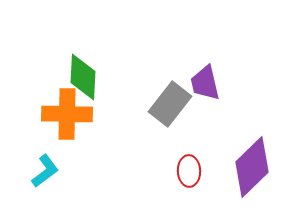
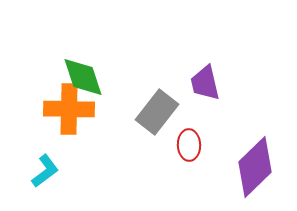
green diamond: rotated 21 degrees counterclockwise
gray rectangle: moved 13 px left, 8 px down
orange cross: moved 2 px right, 5 px up
purple diamond: moved 3 px right
red ellipse: moved 26 px up
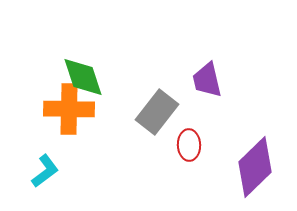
purple trapezoid: moved 2 px right, 3 px up
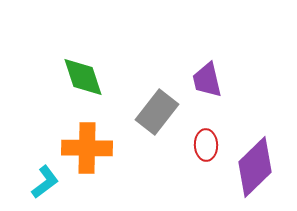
orange cross: moved 18 px right, 39 px down
red ellipse: moved 17 px right
cyan L-shape: moved 11 px down
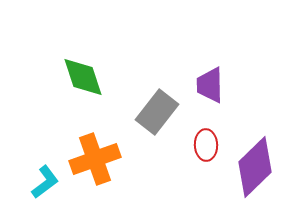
purple trapezoid: moved 3 px right, 5 px down; rotated 12 degrees clockwise
orange cross: moved 8 px right, 11 px down; rotated 21 degrees counterclockwise
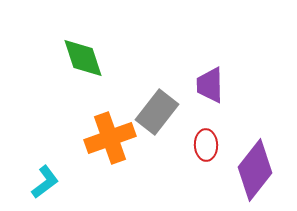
green diamond: moved 19 px up
orange cross: moved 15 px right, 21 px up
purple diamond: moved 3 px down; rotated 8 degrees counterclockwise
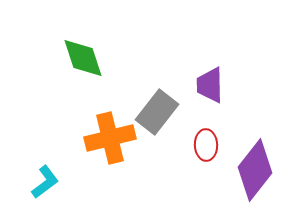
orange cross: rotated 6 degrees clockwise
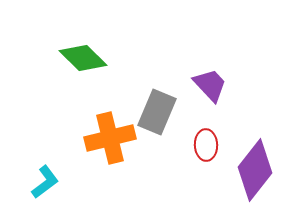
green diamond: rotated 27 degrees counterclockwise
purple trapezoid: rotated 138 degrees clockwise
gray rectangle: rotated 15 degrees counterclockwise
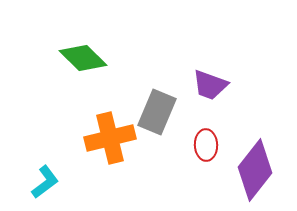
purple trapezoid: rotated 153 degrees clockwise
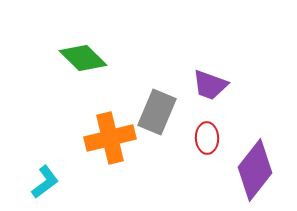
red ellipse: moved 1 px right, 7 px up
